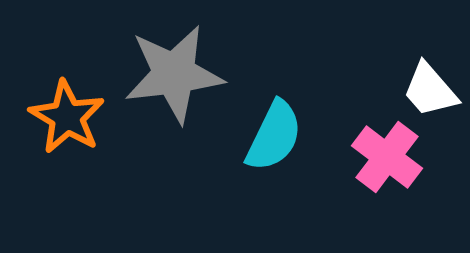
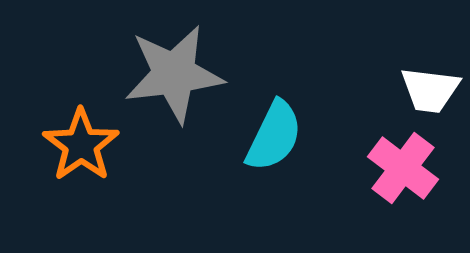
white trapezoid: rotated 42 degrees counterclockwise
orange star: moved 14 px right, 28 px down; rotated 6 degrees clockwise
pink cross: moved 16 px right, 11 px down
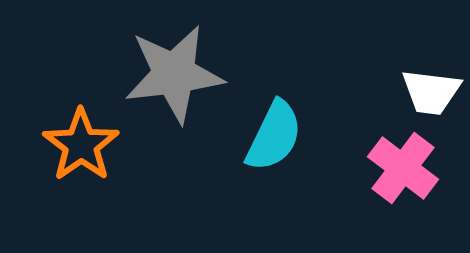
white trapezoid: moved 1 px right, 2 px down
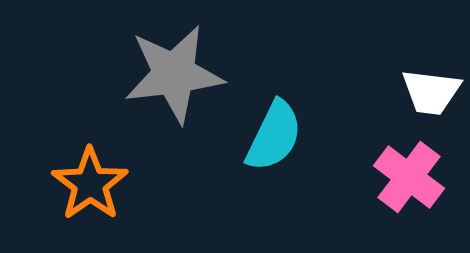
orange star: moved 9 px right, 39 px down
pink cross: moved 6 px right, 9 px down
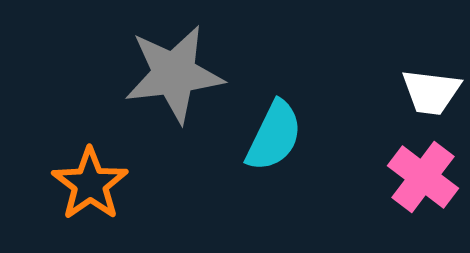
pink cross: moved 14 px right
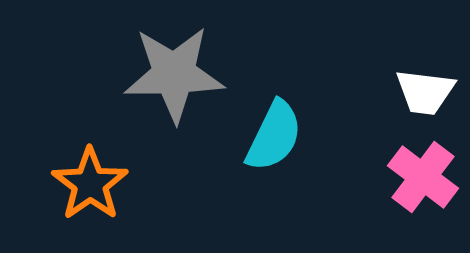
gray star: rotated 6 degrees clockwise
white trapezoid: moved 6 px left
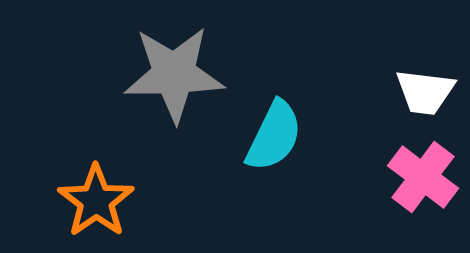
orange star: moved 6 px right, 17 px down
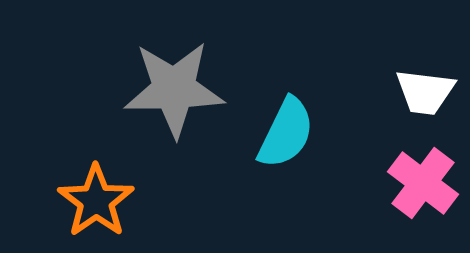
gray star: moved 15 px down
cyan semicircle: moved 12 px right, 3 px up
pink cross: moved 6 px down
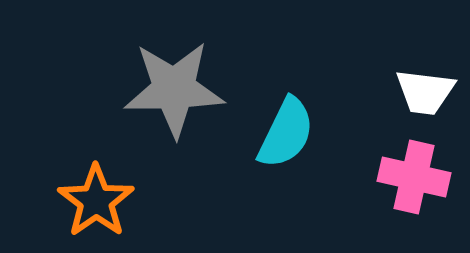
pink cross: moved 9 px left, 6 px up; rotated 24 degrees counterclockwise
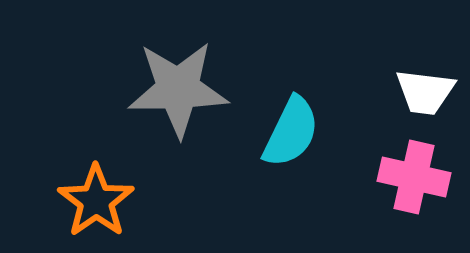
gray star: moved 4 px right
cyan semicircle: moved 5 px right, 1 px up
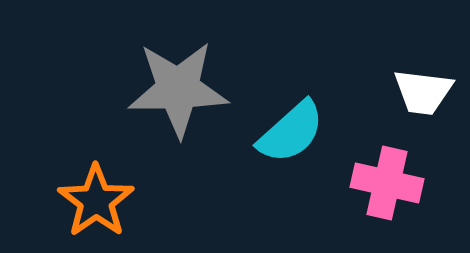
white trapezoid: moved 2 px left
cyan semicircle: rotated 22 degrees clockwise
pink cross: moved 27 px left, 6 px down
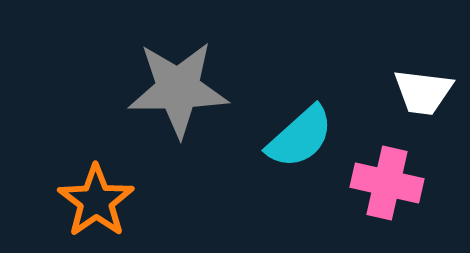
cyan semicircle: moved 9 px right, 5 px down
